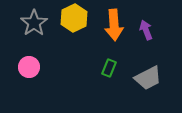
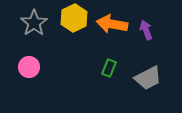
orange arrow: moved 2 px left, 1 px up; rotated 104 degrees clockwise
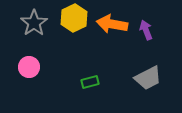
green rectangle: moved 19 px left, 14 px down; rotated 54 degrees clockwise
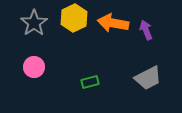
orange arrow: moved 1 px right, 1 px up
pink circle: moved 5 px right
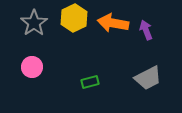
pink circle: moved 2 px left
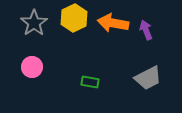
green rectangle: rotated 24 degrees clockwise
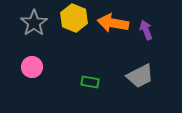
yellow hexagon: rotated 12 degrees counterclockwise
gray trapezoid: moved 8 px left, 2 px up
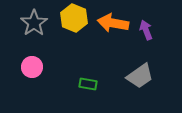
gray trapezoid: rotated 8 degrees counterclockwise
green rectangle: moved 2 px left, 2 px down
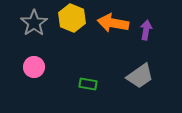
yellow hexagon: moved 2 px left
purple arrow: rotated 30 degrees clockwise
pink circle: moved 2 px right
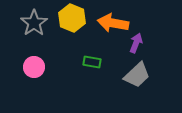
purple arrow: moved 10 px left, 13 px down; rotated 12 degrees clockwise
gray trapezoid: moved 3 px left, 1 px up; rotated 8 degrees counterclockwise
green rectangle: moved 4 px right, 22 px up
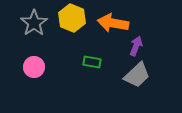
purple arrow: moved 3 px down
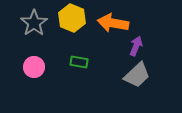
green rectangle: moved 13 px left
